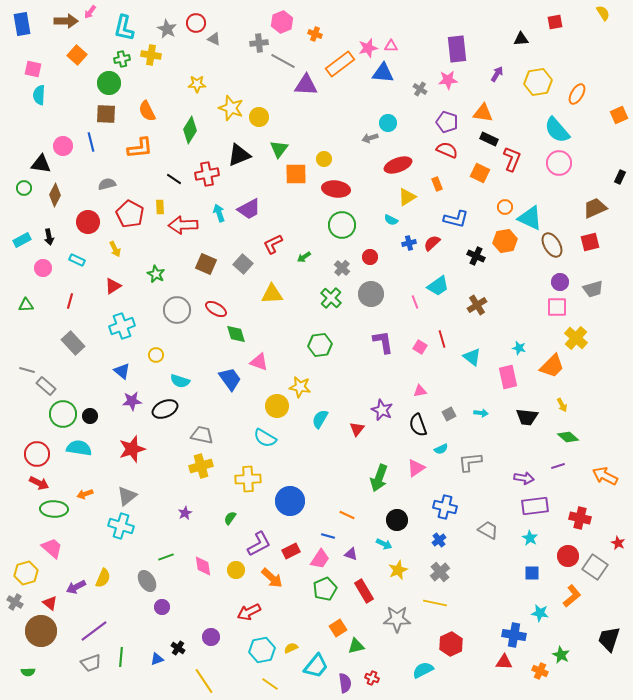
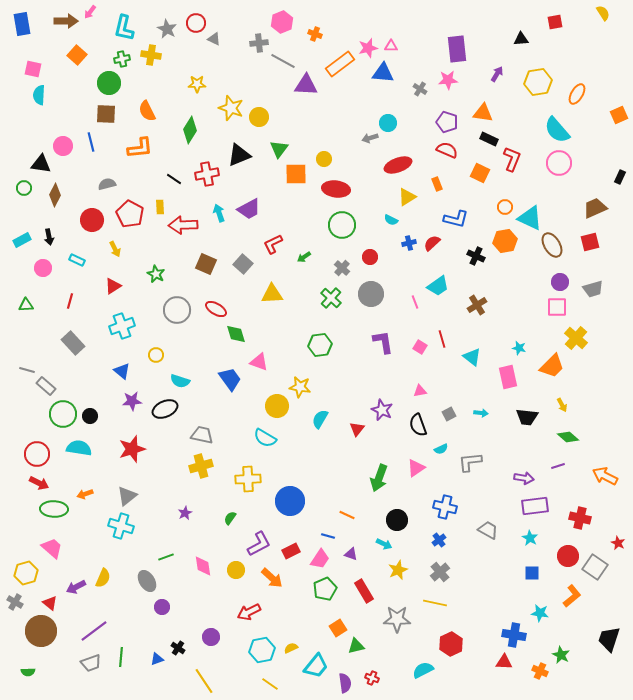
red circle at (88, 222): moved 4 px right, 2 px up
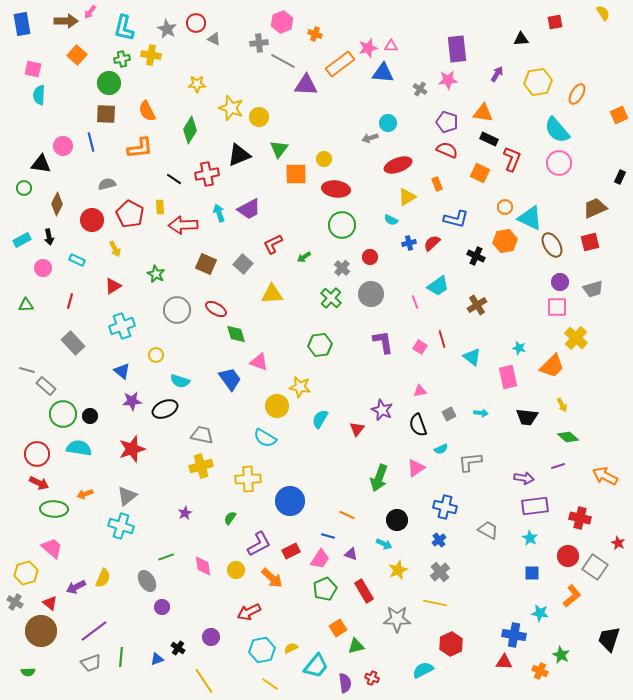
brown diamond at (55, 195): moved 2 px right, 9 px down
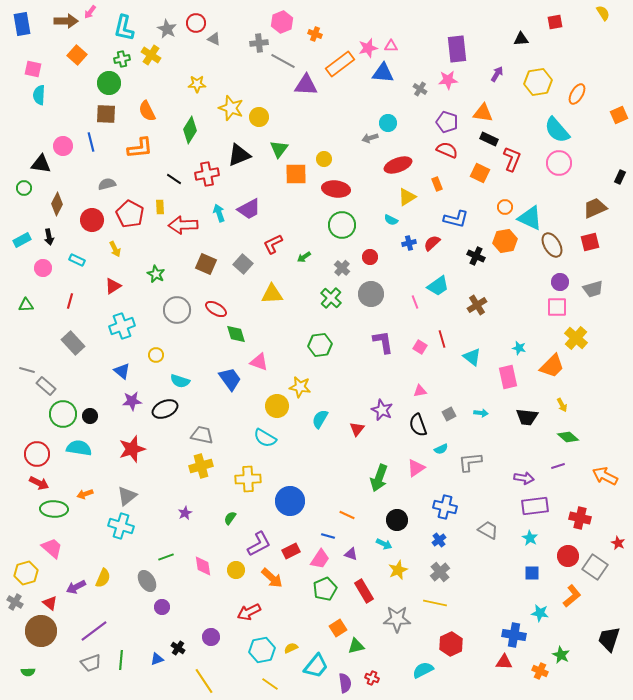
yellow cross at (151, 55): rotated 24 degrees clockwise
green line at (121, 657): moved 3 px down
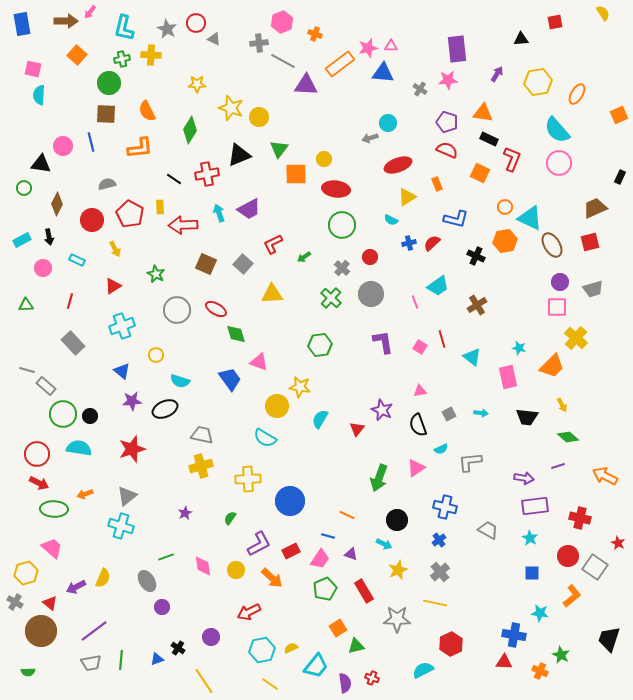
yellow cross at (151, 55): rotated 30 degrees counterclockwise
gray trapezoid at (91, 663): rotated 10 degrees clockwise
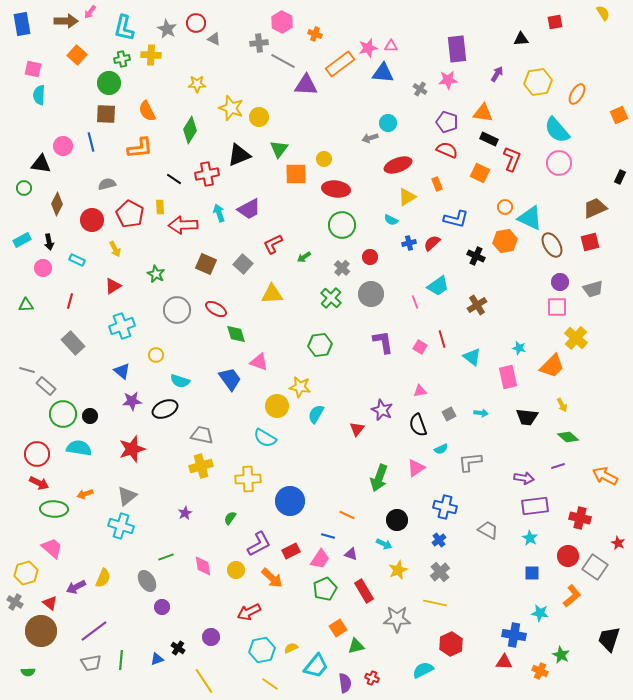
pink hexagon at (282, 22): rotated 10 degrees counterclockwise
black arrow at (49, 237): moved 5 px down
cyan semicircle at (320, 419): moved 4 px left, 5 px up
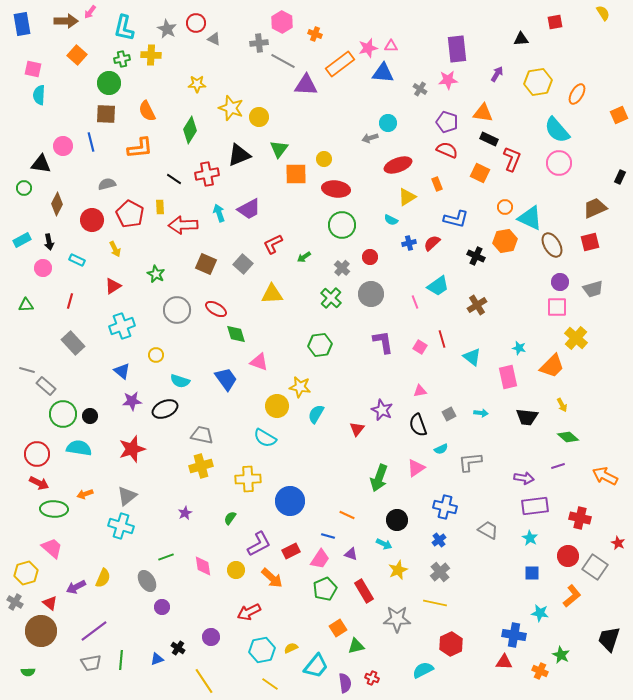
blue trapezoid at (230, 379): moved 4 px left
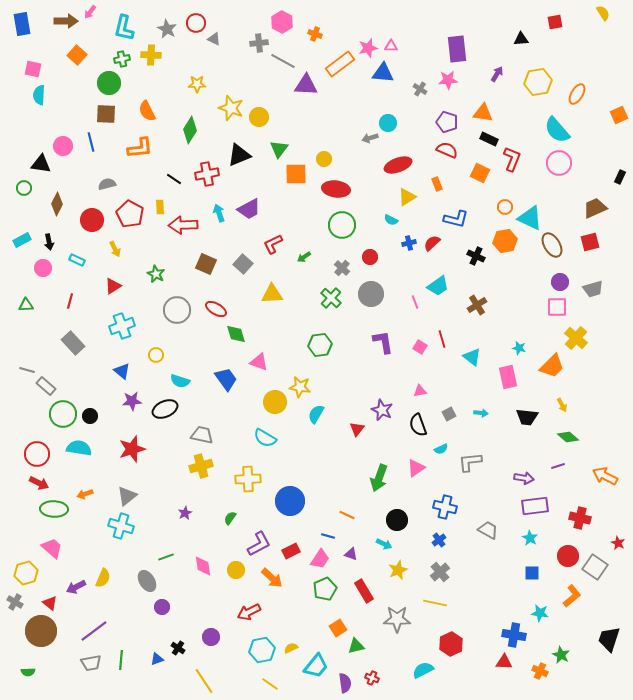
yellow circle at (277, 406): moved 2 px left, 4 px up
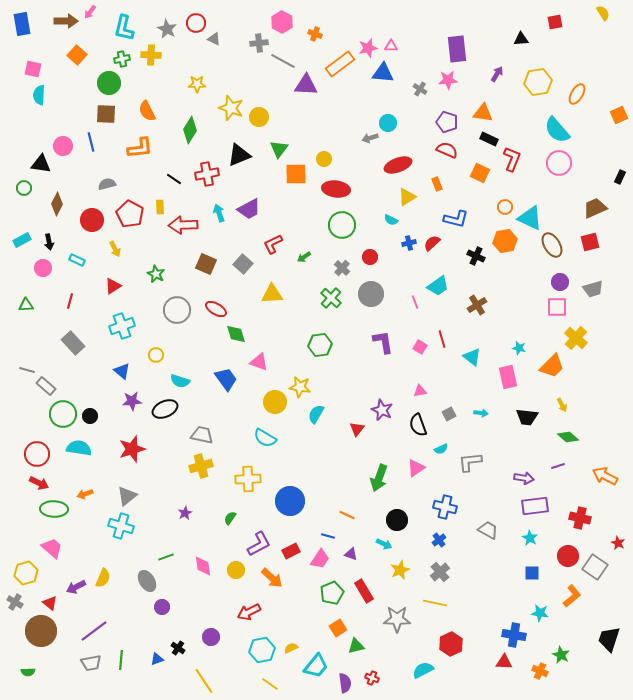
yellow star at (398, 570): moved 2 px right
green pentagon at (325, 589): moved 7 px right, 4 px down
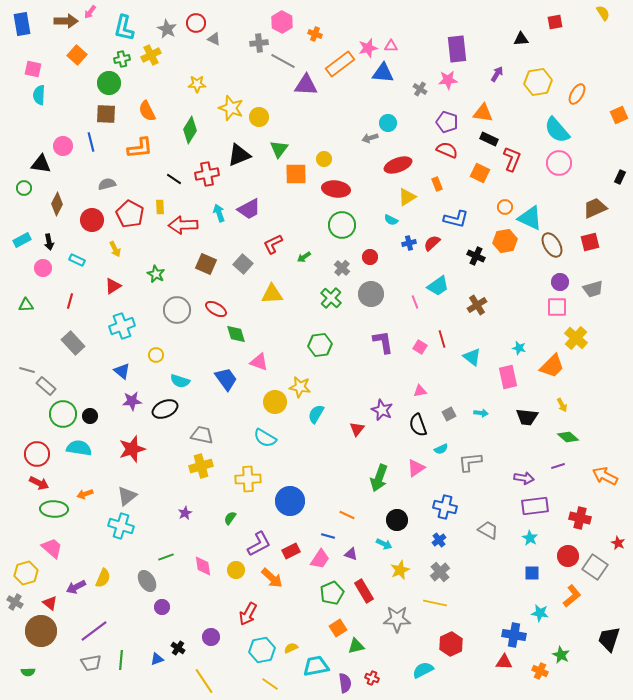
yellow cross at (151, 55): rotated 30 degrees counterclockwise
red arrow at (249, 612): moved 1 px left, 2 px down; rotated 35 degrees counterclockwise
cyan trapezoid at (316, 666): rotated 140 degrees counterclockwise
